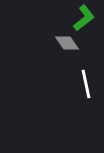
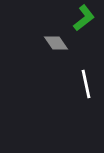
gray diamond: moved 11 px left
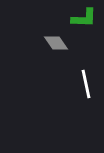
green L-shape: rotated 40 degrees clockwise
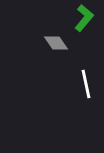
green L-shape: rotated 52 degrees counterclockwise
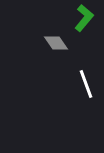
white line: rotated 8 degrees counterclockwise
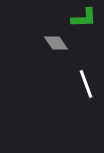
green L-shape: rotated 48 degrees clockwise
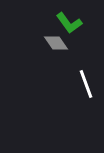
green L-shape: moved 15 px left, 5 px down; rotated 56 degrees clockwise
